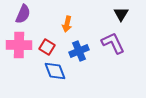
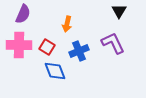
black triangle: moved 2 px left, 3 px up
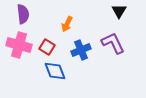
purple semicircle: rotated 30 degrees counterclockwise
orange arrow: rotated 14 degrees clockwise
pink cross: rotated 15 degrees clockwise
blue cross: moved 2 px right, 1 px up
